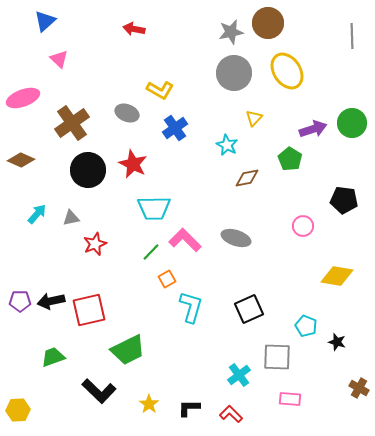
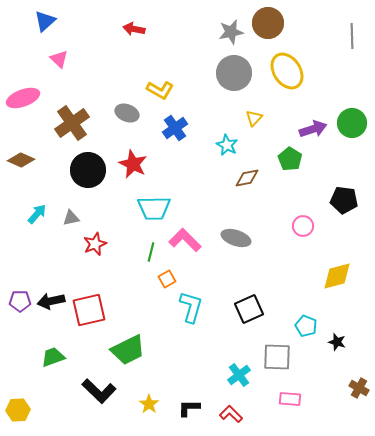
green line at (151, 252): rotated 30 degrees counterclockwise
yellow diamond at (337, 276): rotated 24 degrees counterclockwise
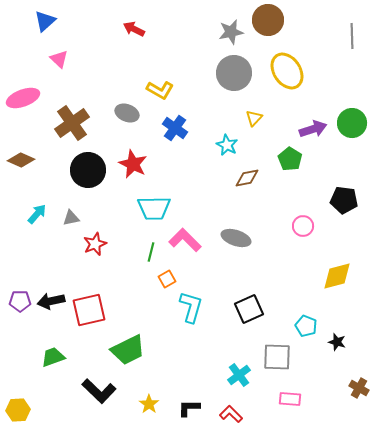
brown circle at (268, 23): moved 3 px up
red arrow at (134, 29): rotated 15 degrees clockwise
blue cross at (175, 128): rotated 20 degrees counterclockwise
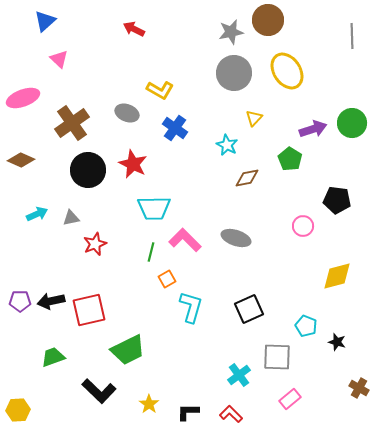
black pentagon at (344, 200): moved 7 px left
cyan arrow at (37, 214): rotated 25 degrees clockwise
pink rectangle at (290, 399): rotated 45 degrees counterclockwise
black L-shape at (189, 408): moved 1 px left, 4 px down
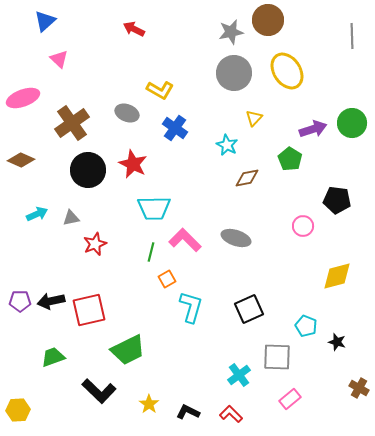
black L-shape at (188, 412): rotated 25 degrees clockwise
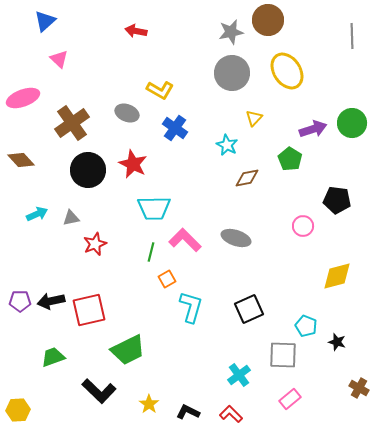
red arrow at (134, 29): moved 2 px right, 2 px down; rotated 15 degrees counterclockwise
gray circle at (234, 73): moved 2 px left
brown diamond at (21, 160): rotated 24 degrees clockwise
gray square at (277, 357): moved 6 px right, 2 px up
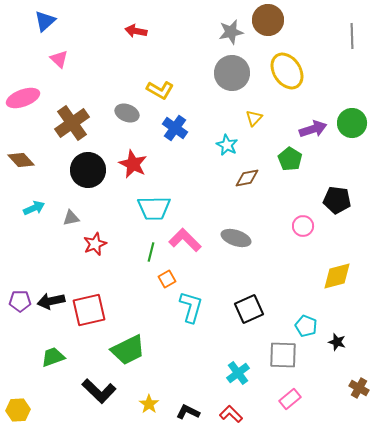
cyan arrow at (37, 214): moved 3 px left, 6 px up
cyan cross at (239, 375): moved 1 px left, 2 px up
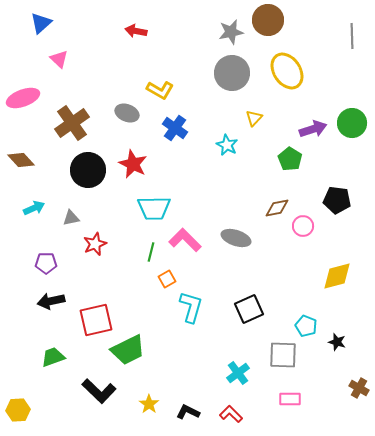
blue triangle at (45, 21): moved 4 px left, 2 px down
brown diamond at (247, 178): moved 30 px right, 30 px down
purple pentagon at (20, 301): moved 26 px right, 38 px up
red square at (89, 310): moved 7 px right, 10 px down
pink rectangle at (290, 399): rotated 40 degrees clockwise
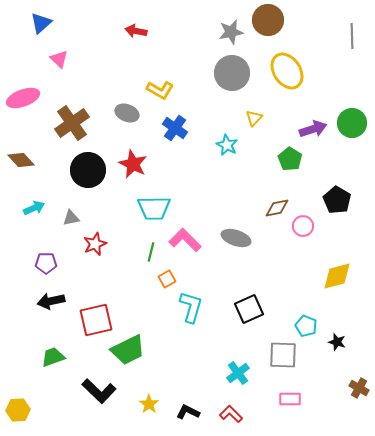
black pentagon at (337, 200): rotated 24 degrees clockwise
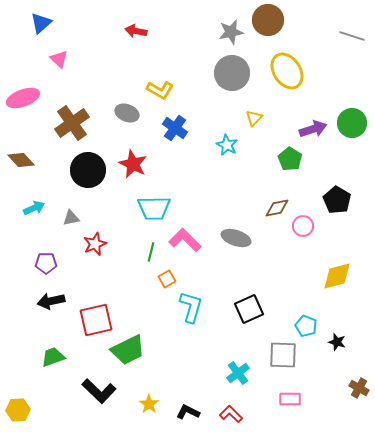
gray line at (352, 36): rotated 70 degrees counterclockwise
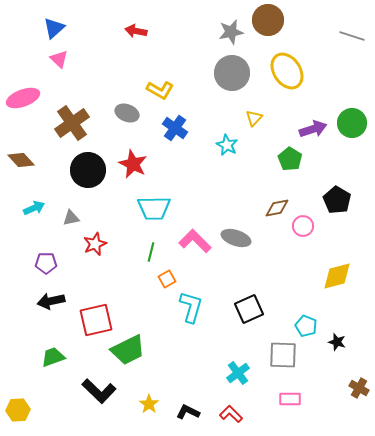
blue triangle at (41, 23): moved 13 px right, 5 px down
pink L-shape at (185, 240): moved 10 px right, 1 px down
